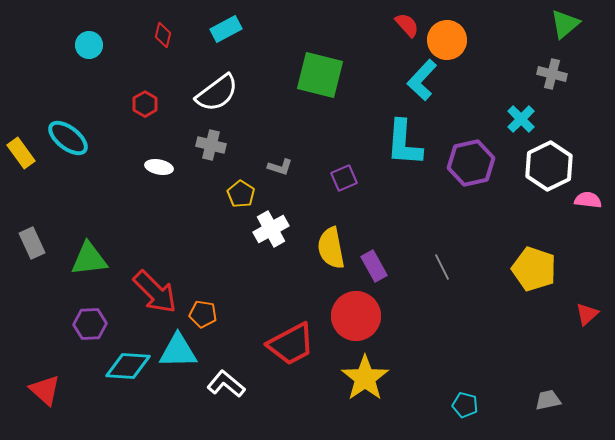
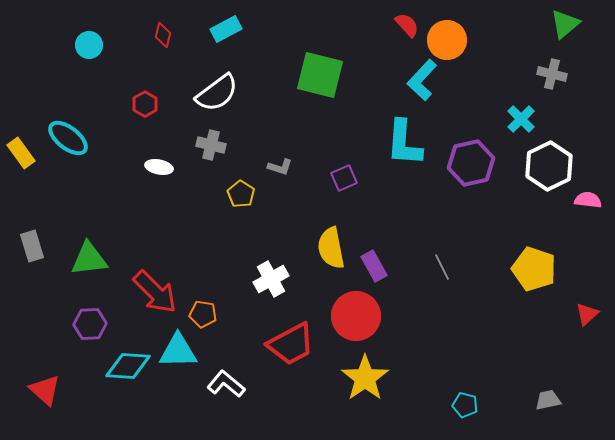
white cross at (271, 229): moved 50 px down
gray rectangle at (32, 243): moved 3 px down; rotated 8 degrees clockwise
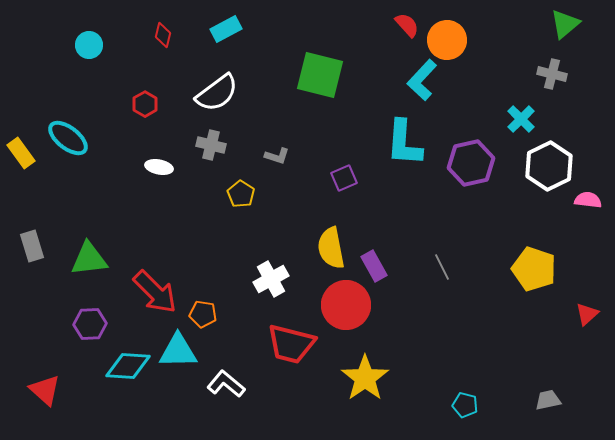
gray L-shape at (280, 167): moved 3 px left, 11 px up
red circle at (356, 316): moved 10 px left, 11 px up
red trapezoid at (291, 344): rotated 42 degrees clockwise
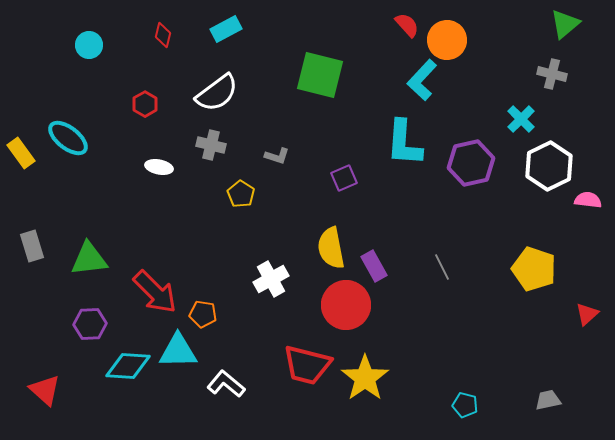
red trapezoid at (291, 344): moved 16 px right, 21 px down
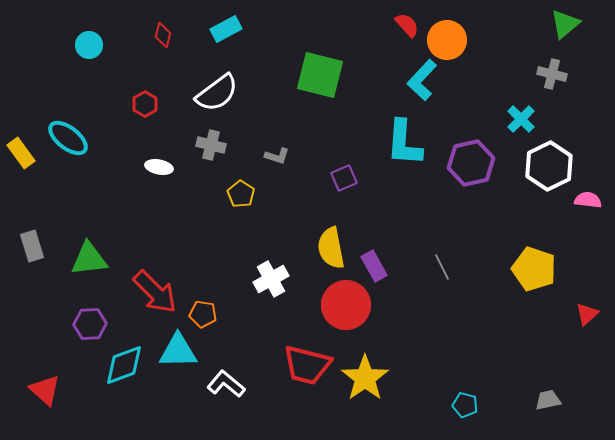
cyan diamond at (128, 366): moved 4 px left, 1 px up; rotated 24 degrees counterclockwise
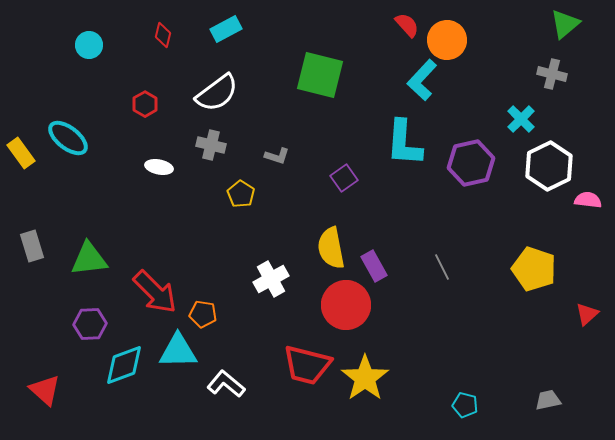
purple square at (344, 178): rotated 12 degrees counterclockwise
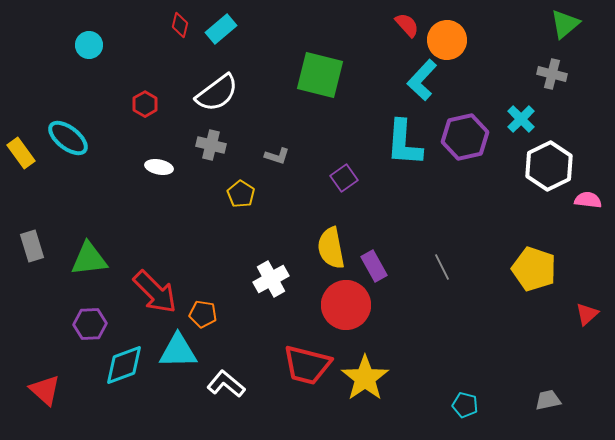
cyan rectangle at (226, 29): moved 5 px left; rotated 12 degrees counterclockwise
red diamond at (163, 35): moved 17 px right, 10 px up
purple hexagon at (471, 163): moved 6 px left, 26 px up
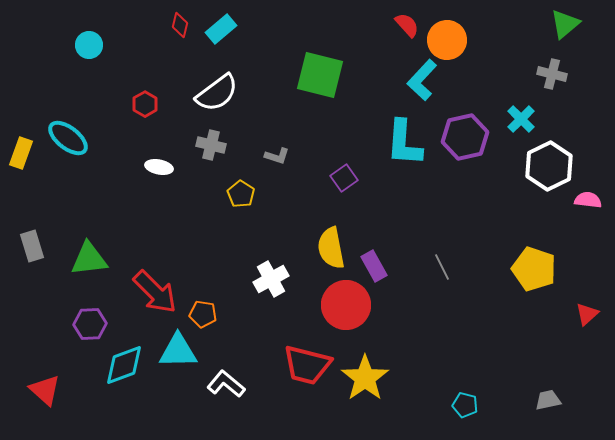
yellow rectangle at (21, 153): rotated 56 degrees clockwise
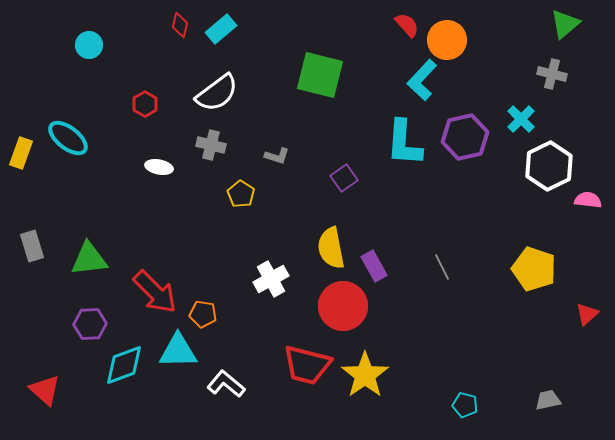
red circle at (346, 305): moved 3 px left, 1 px down
yellow star at (365, 378): moved 3 px up
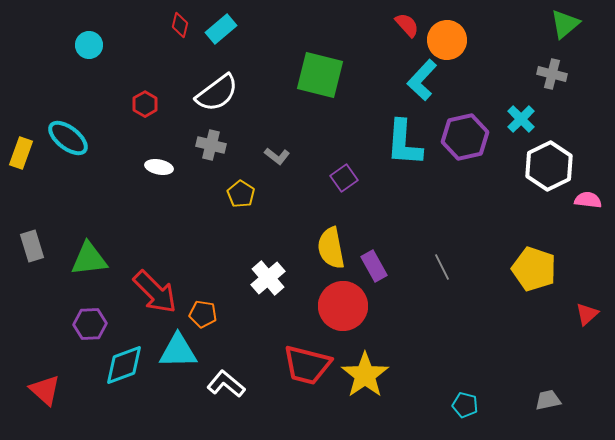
gray L-shape at (277, 156): rotated 20 degrees clockwise
white cross at (271, 279): moved 3 px left, 1 px up; rotated 12 degrees counterclockwise
